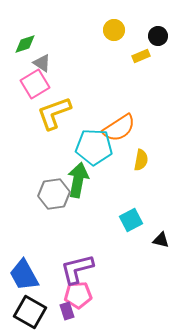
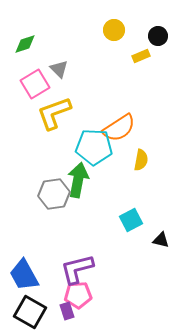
gray triangle: moved 17 px right, 6 px down; rotated 12 degrees clockwise
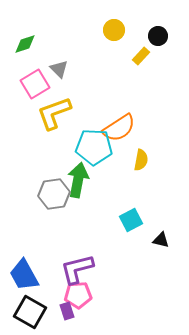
yellow rectangle: rotated 24 degrees counterclockwise
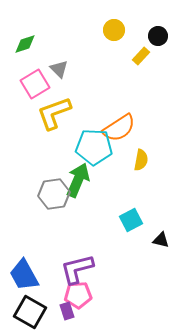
green arrow: rotated 12 degrees clockwise
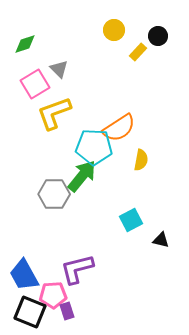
yellow rectangle: moved 3 px left, 4 px up
green arrow: moved 4 px right, 4 px up; rotated 16 degrees clockwise
gray hexagon: rotated 8 degrees clockwise
pink pentagon: moved 25 px left
black square: rotated 8 degrees counterclockwise
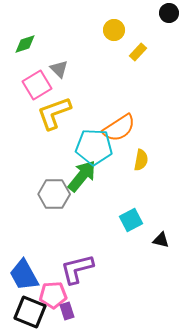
black circle: moved 11 px right, 23 px up
pink square: moved 2 px right, 1 px down
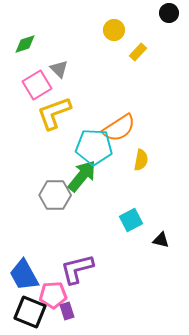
gray hexagon: moved 1 px right, 1 px down
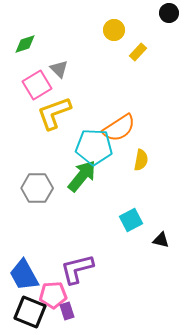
gray hexagon: moved 18 px left, 7 px up
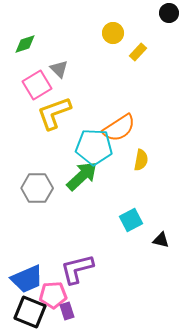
yellow circle: moved 1 px left, 3 px down
green arrow: rotated 8 degrees clockwise
blue trapezoid: moved 3 px right, 4 px down; rotated 84 degrees counterclockwise
